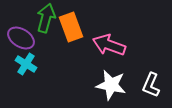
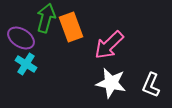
pink arrow: rotated 64 degrees counterclockwise
white star: moved 2 px up
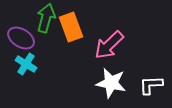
white L-shape: rotated 65 degrees clockwise
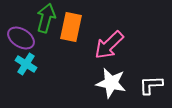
orange rectangle: rotated 32 degrees clockwise
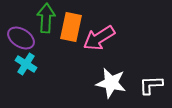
green arrow: rotated 12 degrees counterclockwise
pink arrow: moved 10 px left, 7 px up; rotated 12 degrees clockwise
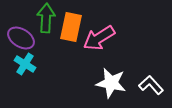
cyan cross: moved 1 px left
white L-shape: rotated 50 degrees clockwise
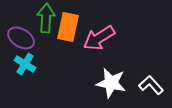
orange rectangle: moved 3 px left
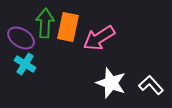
green arrow: moved 1 px left, 5 px down
white star: rotated 8 degrees clockwise
